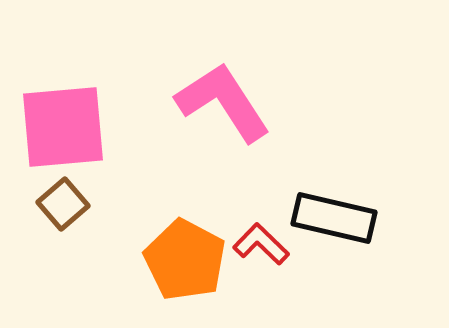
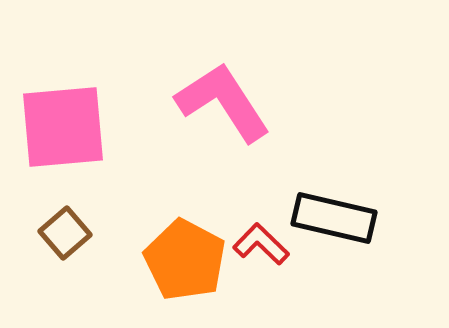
brown square: moved 2 px right, 29 px down
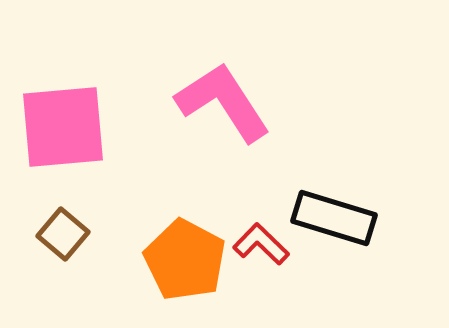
black rectangle: rotated 4 degrees clockwise
brown square: moved 2 px left, 1 px down; rotated 9 degrees counterclockwise
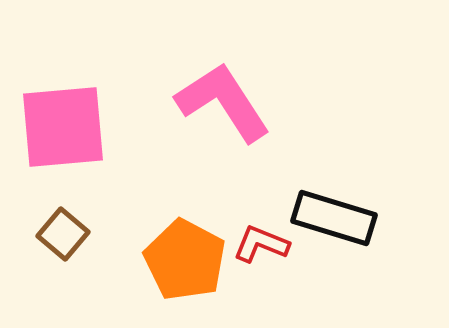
red L-shape: rotated 22 degrees counterclockwise
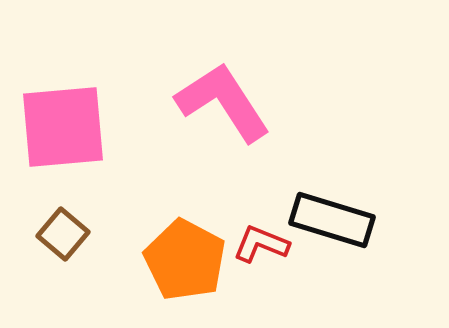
black rectangle: moved 2 px left, 2 px down
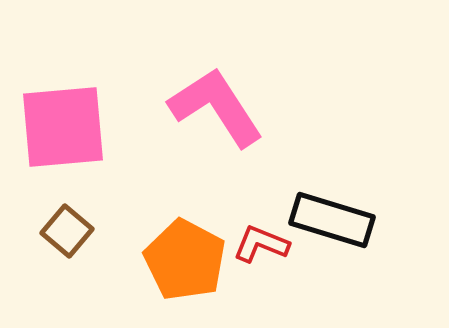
pink L-shape: moved 7 px left, 5 px down
brown square: moved 4 px right, 3 px up
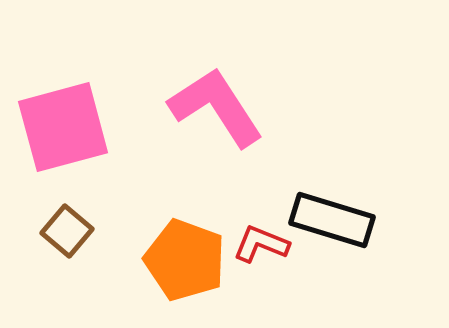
pink square: rotated 10 degrees counterclockwise
orange pentagon: rotated 8 degrees counterclockwise
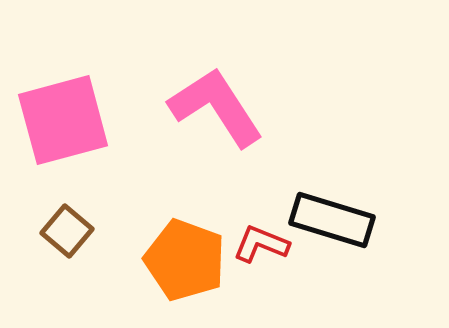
pink square: moved 7 px up
